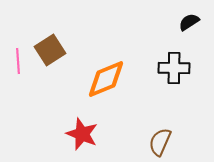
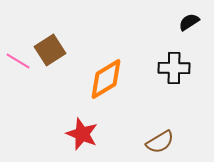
pink line: rotated 55 degrees counterclockwise
orange diamond: rotated 9 degrees counterclockwise
brown semicircle: rotated 144 degrees counterclockwise
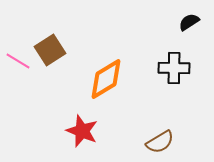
red star: moved 3 px up
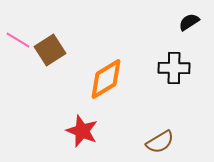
pink line: moved 21 px up
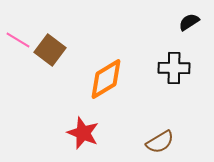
brown square: rotated 20 degrees counterclockwise
red star: moved 1 px right, 2 px down
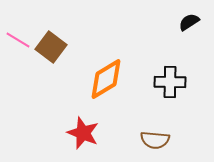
brown square: moved 1 px right, 3 px up
black cross: moved 4 px left, 14 px down
brown semicircle: moved 5 px left, 2 px up; rotated 36 degrees clockwise
